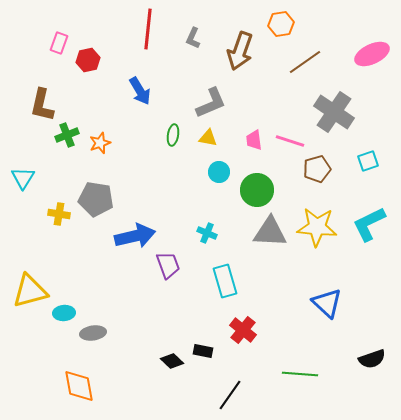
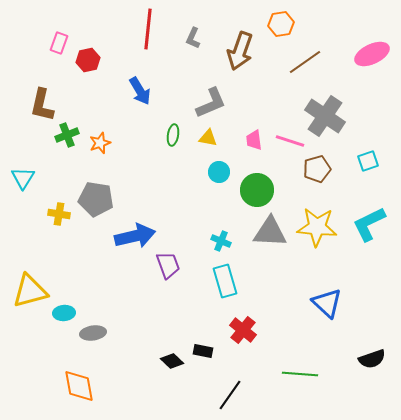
gray cross at (334, 112): moved 9 px left, 4 px down
cyan cross at (207, 233): moved 14 px right, 8 px down
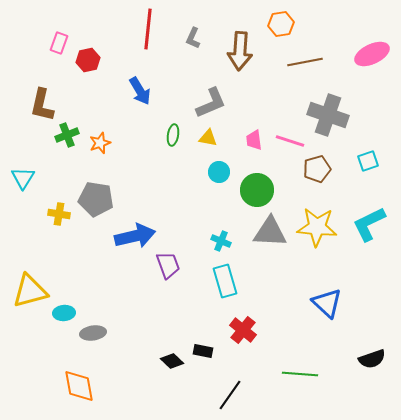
brown arrow at (240, 51): rotated 15 degrees counterclockwise
brown line at (305, 62): rotated 24 degrees clockwise
gray cross at (325, 116): moved 3 px right, 1 px up; rotated 15 degrees counterclockwise
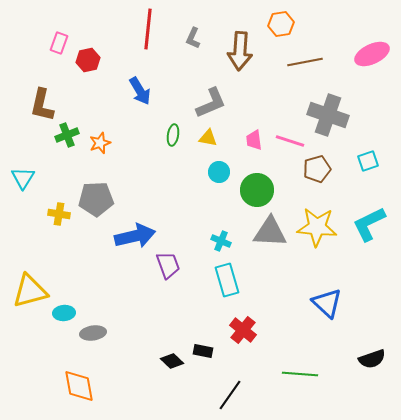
gray pentagon at (96, 199): rotated 12 degrees counterclockwise
cyan rectangle at (225, 281): moved 2 px right, 1 px up
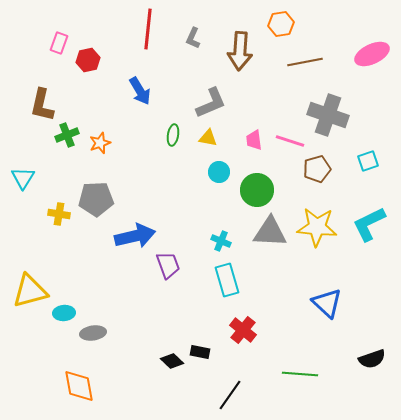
black rectangle at (203, 351): moved 3 px left, 1 px down
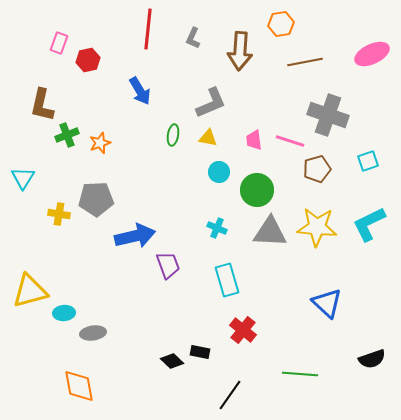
cyan cross at (221, 241): moved 4 px left, 13 px up
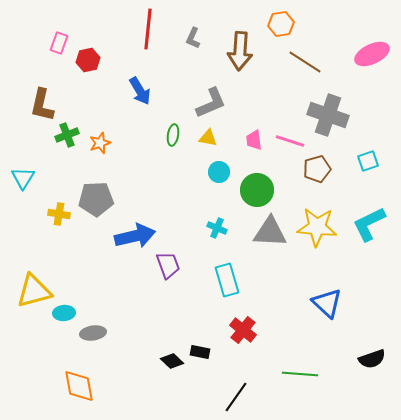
brown line at (305, 62): rotated 44 degrees clockwise
yellow triangle at (30, 291): moved 4 px right
black line at (230, 395): moved 6 px right, 2 px down
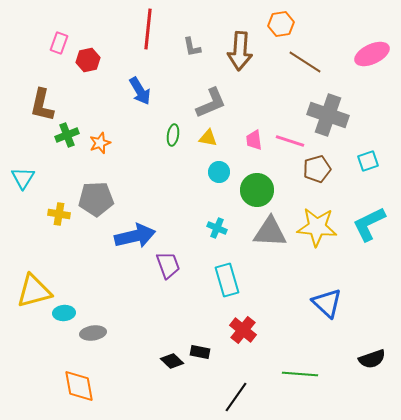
gray L-shape at (193, 38): moved 1 px left, 9 px down; rotated 35 degrees counterclockwise
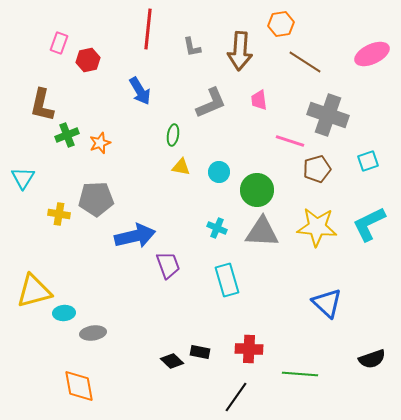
yellow triangle at (208, 138): moved 27 px left, 29 px down
pink trapezoid at (254, 140): moved 5 px right, 40 px up
gray triangle at (270, 232): moved 8 px left
red cross at (243, 330): moved 6 px right, 19 px down; rotated 36 degrees counterclockwise
